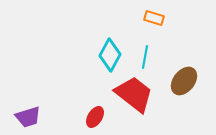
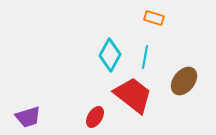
red trapezoid: moved 1 px left, 1 px down
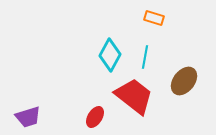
red trapezoid: moved 1 px right, 1 px down
